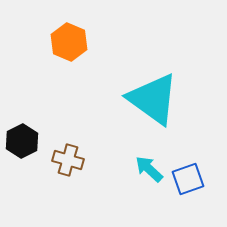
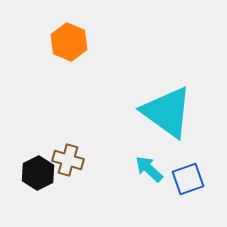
cyan triangle: moved 14 px right, 13 px down
black hexagon: moved 16 px right, 32 px down
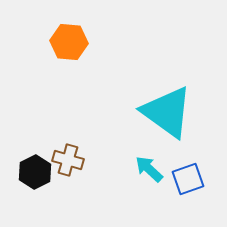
orange hexagon: rotated 18 degrees counterclockwise
black hexagon: moved 3 px left, 1 px up
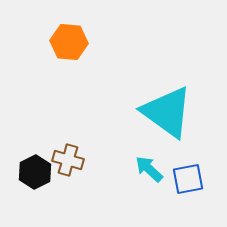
blue square: rotated 8 degrees clockwise
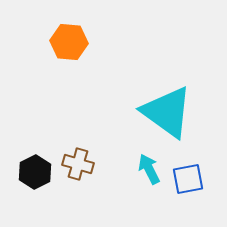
brown cross: moved 10 px right, 4 px down
cyan arrow: rotated 20 degrees clockwise
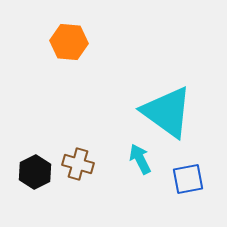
cyan arrow: moved 9 px left, 10 px up
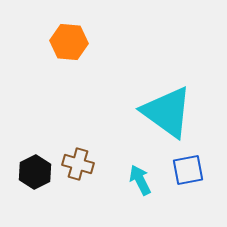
cyan arrow: moved 21 px down
blue square: moved 9 px up
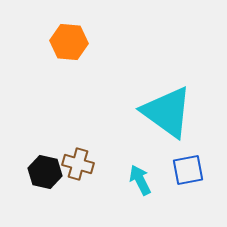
black hexagon: moved 10 px right; rotated 20 degrees counterclockwise
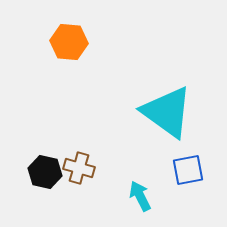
brown cross: moved 1 px right, 4 px down
cyan arrow: moved 16 px down
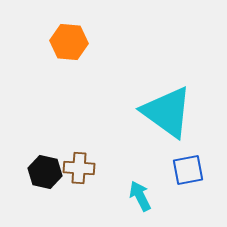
brown cross: rotated 12 degrees counterclockwise
